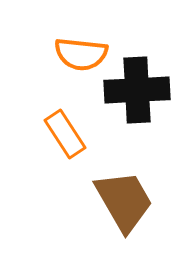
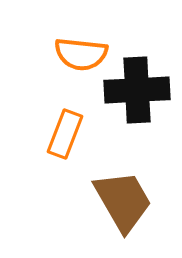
orange rectangle: rotated 54 degrees clockwise
brown trapezoid: moved 1 px left
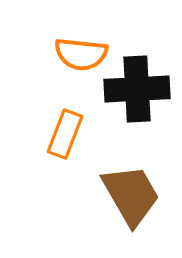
black cross: moved 1 px up
brown trapezoid: moved 8 px right, 6 px up
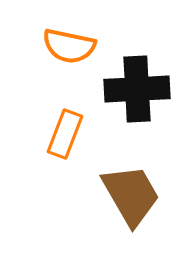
orange semicircle: moved 12 px left, 8 px up; rotated 6 degrees clockwise
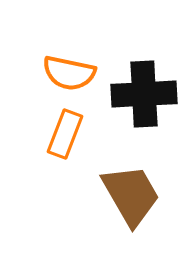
orange semicircle: moved 27 px down
black cross: moved 7 px right, 5 px down
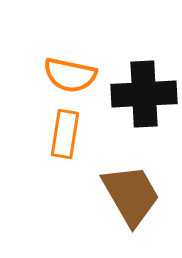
orange semicircle: moved 1 px right, 2 px down
orange rectangle: rotated 12 degrees counterclockwise
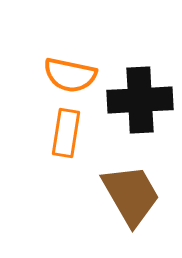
black cross: moved 4 px left, 6 px down
orange rectangle: moved 1 px right, 1 px up
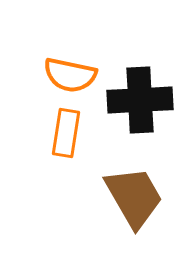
brown trapezoid: moved 3 px right, 2 px down
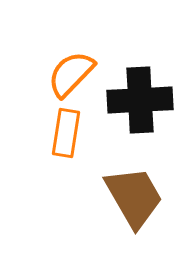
orange semicircle: moved 1 px right, 1 px up; rotated 122 degrees clockwise
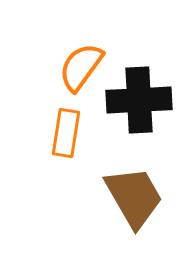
orange semicircle: moved 10 px right, 7 px up; rotated 8 degrees counterclockwise
black cross: moved 1 px left
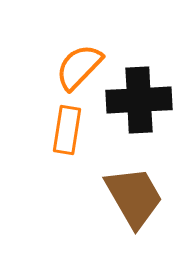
orange semicircle: moved 2 px left; rotated 8 degrees clockwise
orange rectangle: moved 1 px right, 3 px up
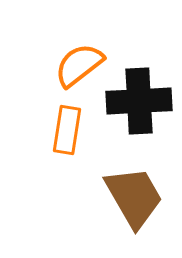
orange semicircle: moved 2 px up; rotated 8 degrees clockwise
black cross: moved 1 px down
